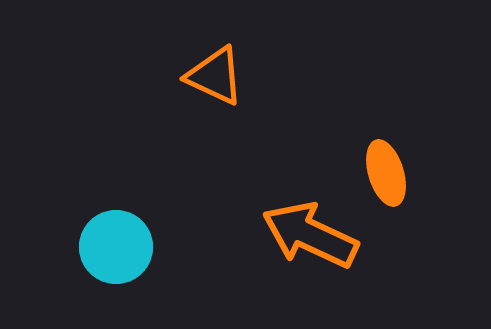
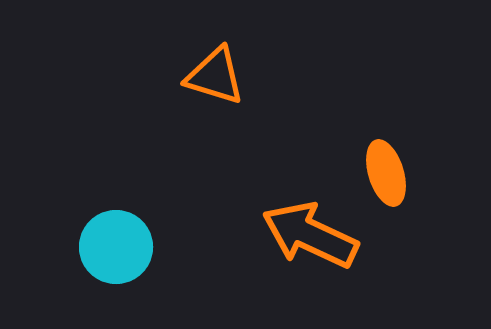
orange triangle: rotated 8 degrees counterclockwise
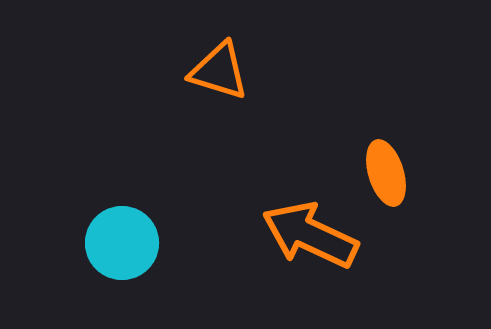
orange triangle: moved 4 px right, 5 px up
cyan circle: moved 6 px right, 4 px up
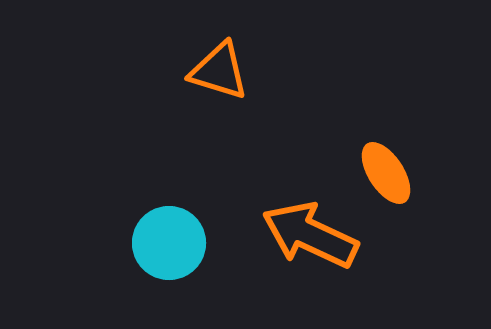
orange ellipse: rotated 16 degrees counterclockwise
cyan circle: moved 47 px right
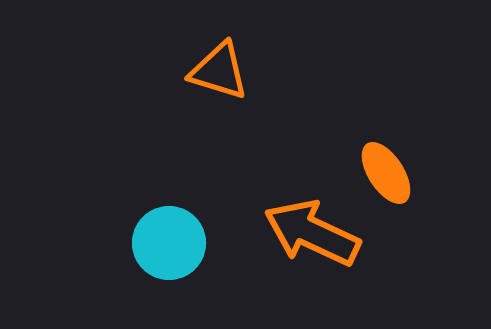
orange arrow: moved 2 px right, 2 px up
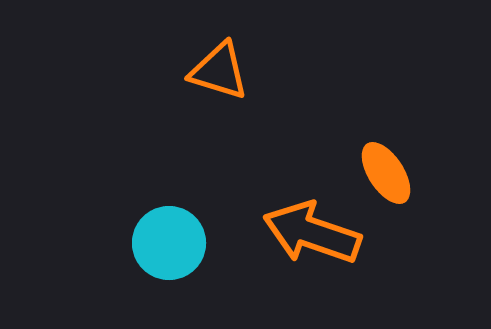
orange arrow: rotated 6 degrees counterclockwise
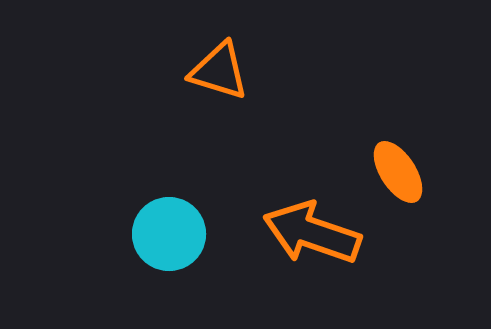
orange ellipse: moved 12 px right, 1 px up
cyan circle: moved 9 px up
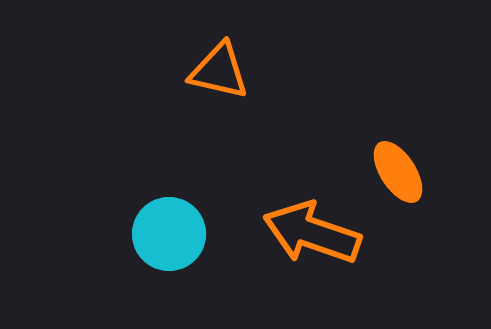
orange triangle: rotated 4 degrees counterclockwise
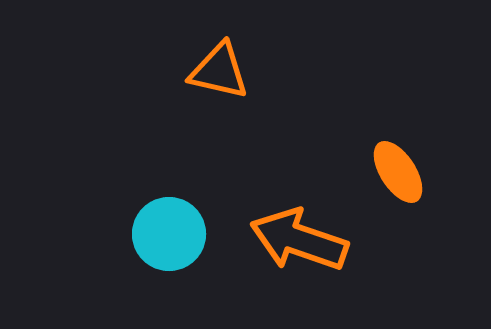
orange arrow: moved 13 px left, 7 px down
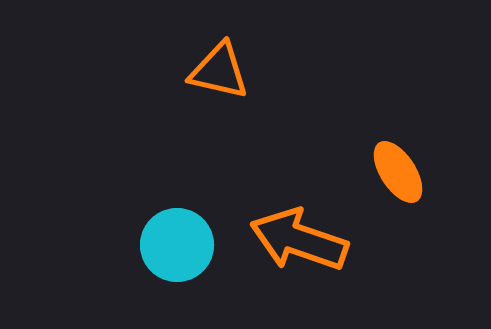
cyan circle: moved 8 px right, 11 px down
